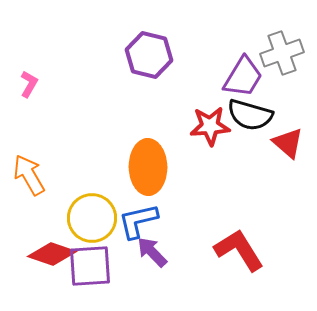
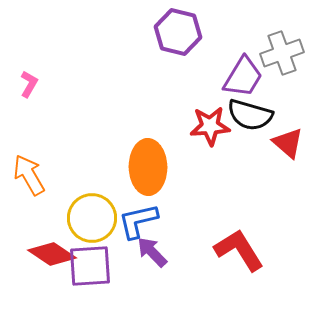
purple hexagon: moved 29 px right, 23 px up
red diamond: rotated 15 degrees clockwise
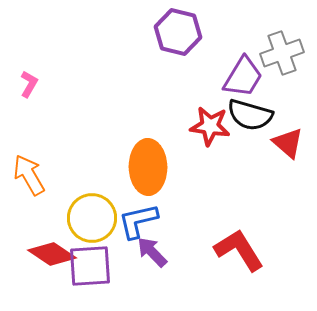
red star: rotated 12 degrees clockwise
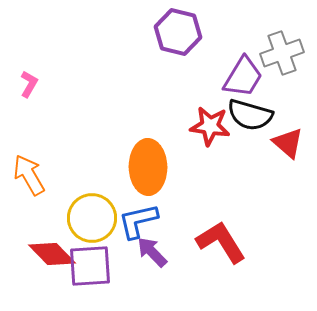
red L-shape: moved 18 px left, 8 px up
red diamond: rotated 12 degrees clockwise
